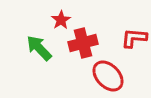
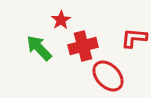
red cross: moved 3 px down
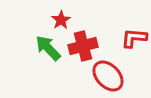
green arrow: moved 9 px right
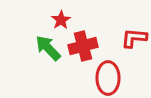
red ellipse: moved 2 px down; rotated 44 degrees clockwise
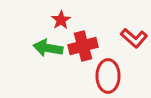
red L-shape: rotated 144 degrees counterclockwise
green arrow: rotated 36 degrees counterclockwise
red ellipse: moved 2 px up
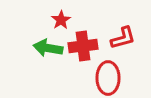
red L-shape: moved 11 px left; rotated 56 degrees counterclockwise
red cross: rotated 8 degrees clockwise
red ellipse: moved 2 px down
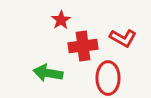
red L-shape: rotated 44 degrees clockwise
green arrow: moved 25 px down
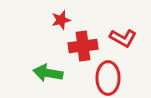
red star: rotated 18 degrees clockwise
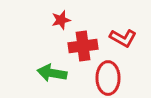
green arrow: moved 4 px right
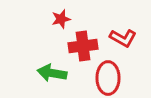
red star: moved 1 px up
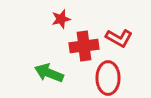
red L-shape: moved 4 px left
red cross: moved 1 px right
green arrow: moved 3 px left; rotated 12 degrees clockwise
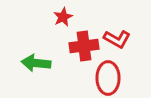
red star: moved 2 px right, 2 px up; rotated 12 degrees counterclockwise
red L-shape: moved 2 px left, 1 px down
green arrow: moved 13 px left, 10 px up; rotated 16 degrees counterclockwise
